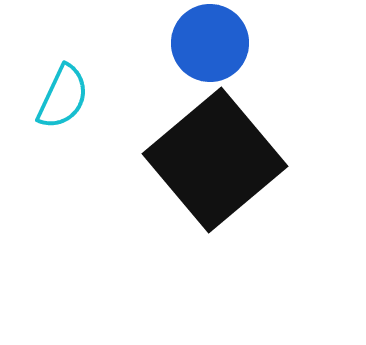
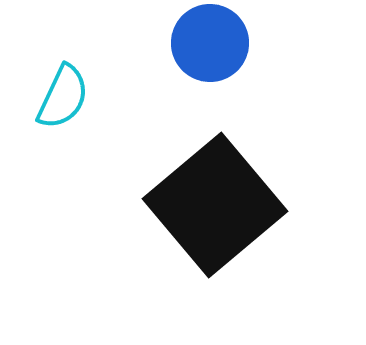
black square: moved 45 px down
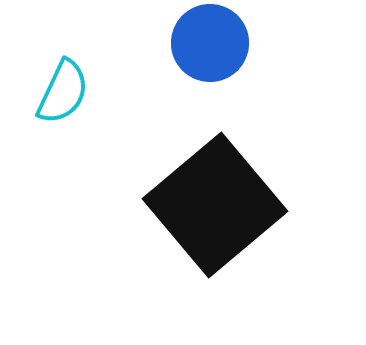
cyan semicircle: moved 5 px up
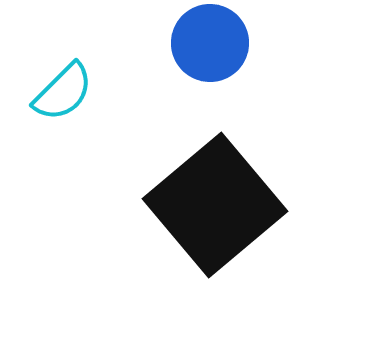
cyan semicircle: rotated 20 degrees clockwise
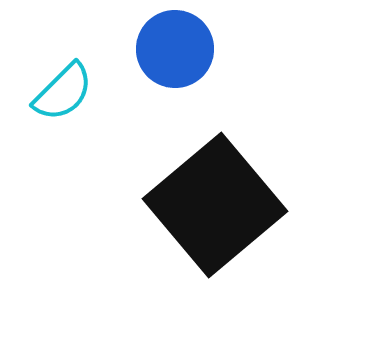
blue circle: moved 35 px left, 6 px down
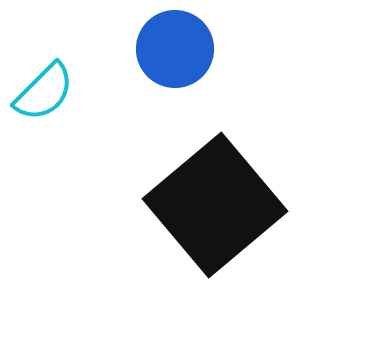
cyan semicircle: moved 19 px left
